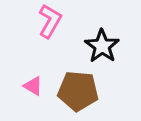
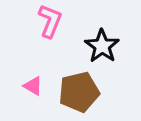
pink L-shape: rotated 8 degrees counterclockwise
brown pentagon: moved 1 px right, 1 px down; rotated 18 degrees counterclockwise
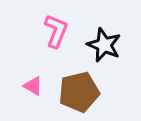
pink L-shape: moved 6 px right, 10 px down
black star: moved 2 px right, 1 px up; rotated 12 degrees counterclockwise
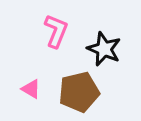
black star: moved 4 px down
pink triangle: moved 2 px left, 3 px down
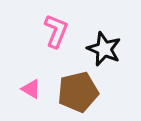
brown pentagon: moved 1 px left
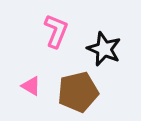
pink triangle: moved 3 px up
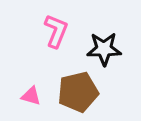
black star: rotated 24 degrees counterclockwise
pink triangle: moved 10 px down; rotated 15 degrees counterclockwise
